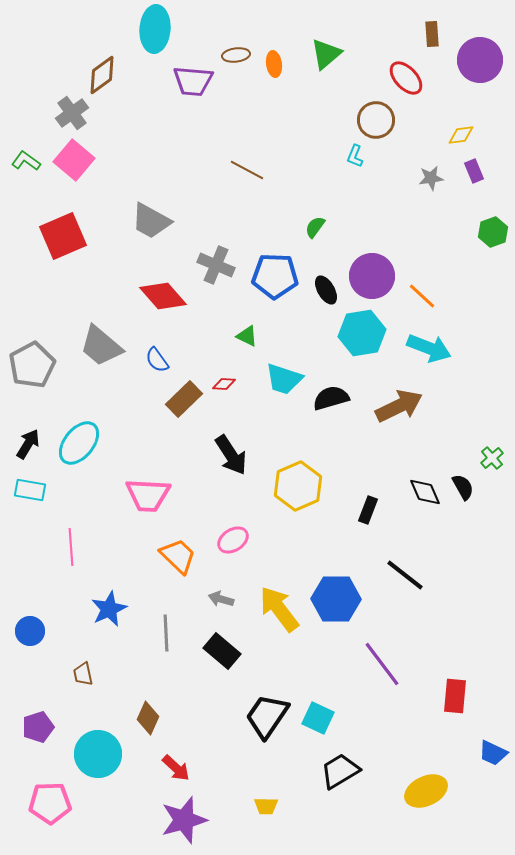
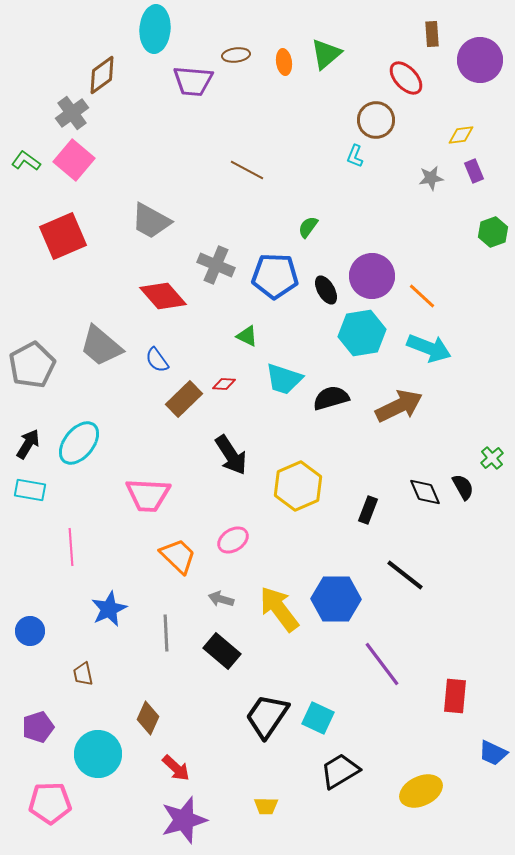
orange ellipse at (274, 64): moved 10 px right, 2 px up
green semicircle at (315, 227): moved 7 px left
yellow ellipse at (426, 791): moved 5 px left
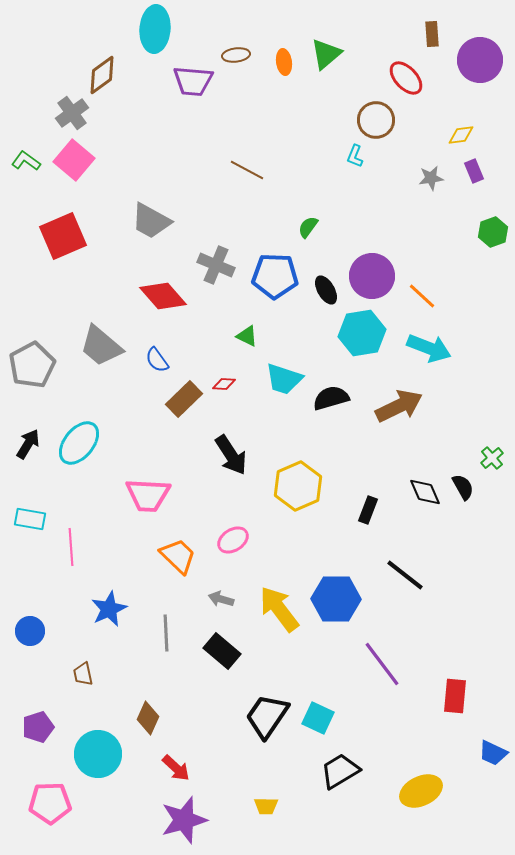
cyan rectangle at (30, 490): moved 29 px down
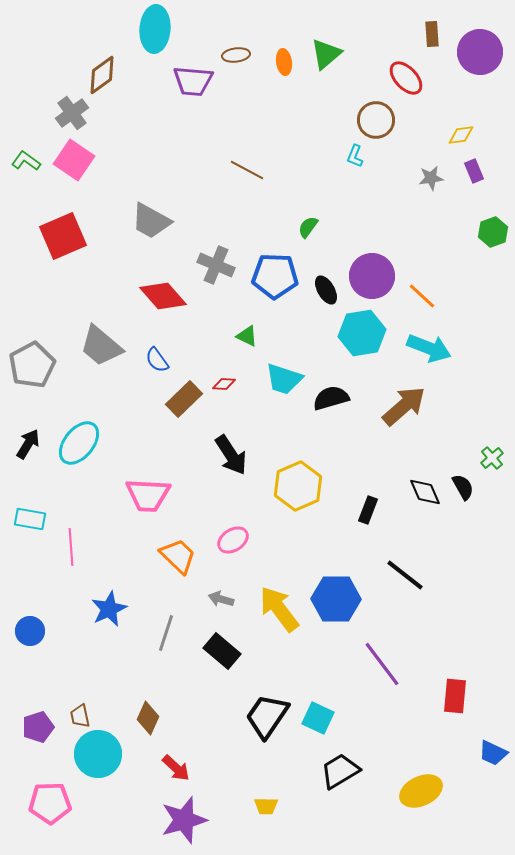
purple circle at (480, 60): moved 8 px up
pink square at (74, 160): rotated 6 degrees counterclockwise
brown arrow at (399, 406): moved 5 px right; rotated 15 degrees counterclockwise
gray line at (166, 633): rotated 21 degrees clockwise
brown trapezoid at (83, 674): moved 3 px left, 42 px down
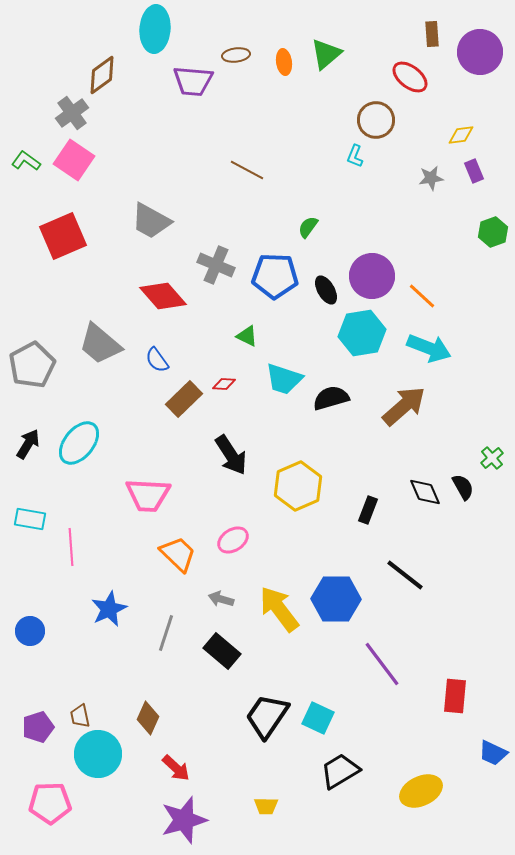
red ellipse at (406, 78): moved 4 px right, 1 px up; rotated 9 degrees counterclockwise
gray trapezoid at (101, 346): moved 1 px left, 2 px up
orange trapezoid at (178, 556): moved 2 px up
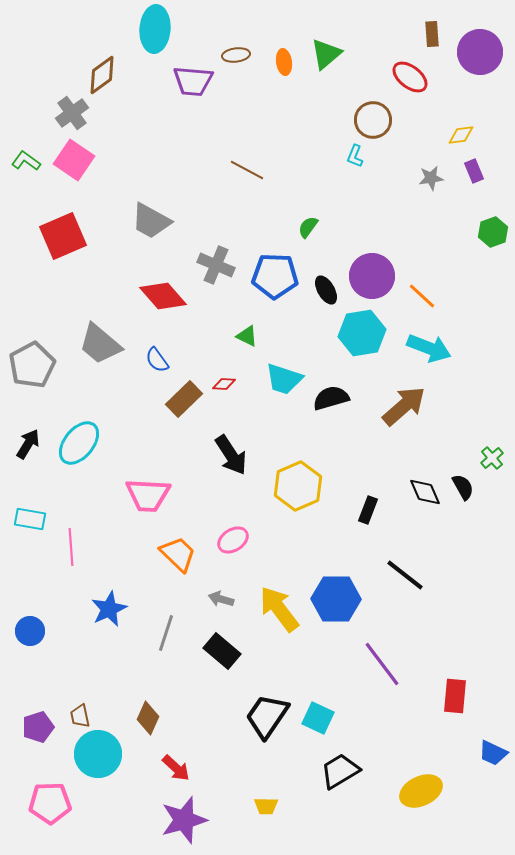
brown circle at (376, 120): moved 3 px left
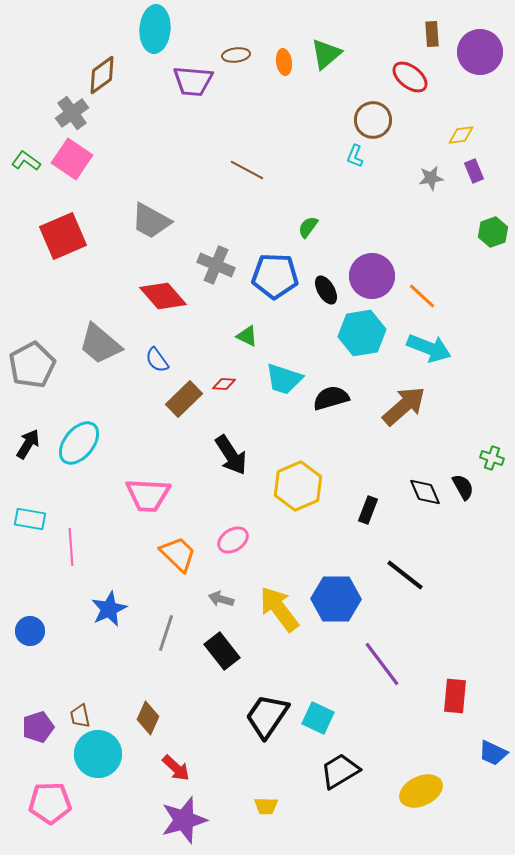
pink square at (74, 160): moved 2 px left, 1 px up
green cross at (492, 458): rotated 30 degrees counterclockwise
black rectangle at (222, 651): rotated 12 degrees clockwise
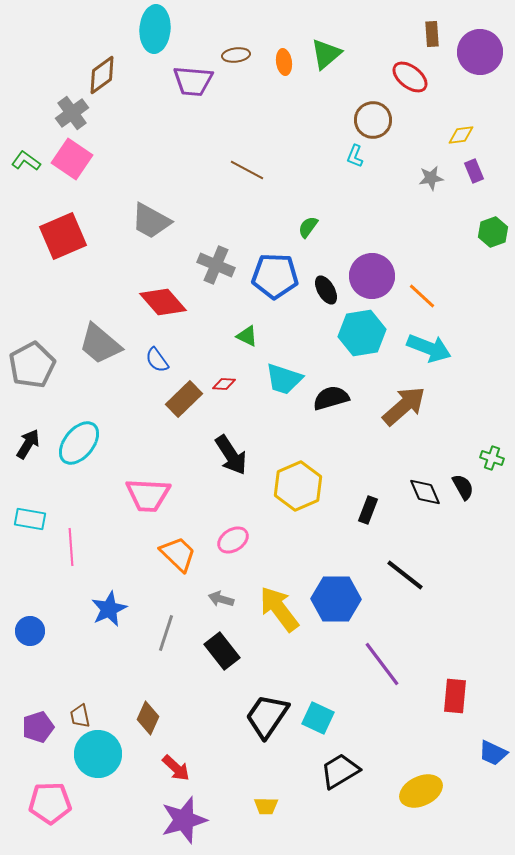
red diamond at (163, 296): moved 6 px down
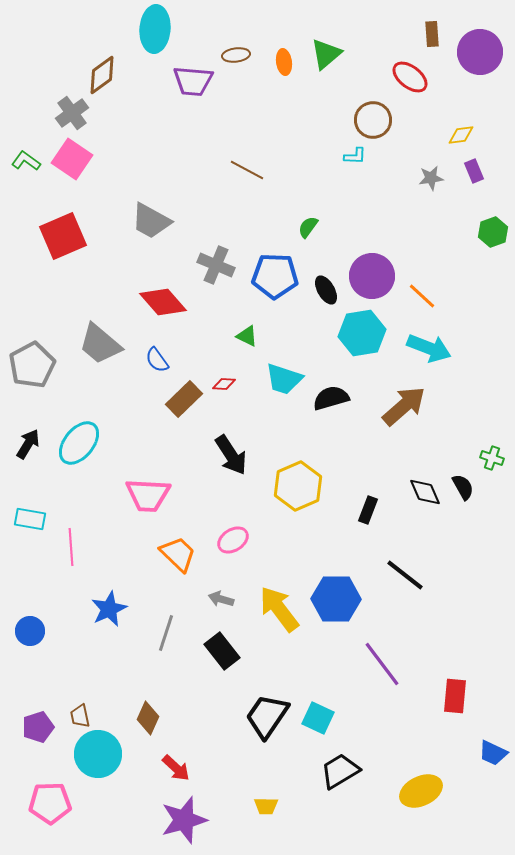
cyan L-shape at (355, 156): rotated 110 degrees counterclockwise
